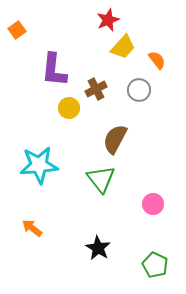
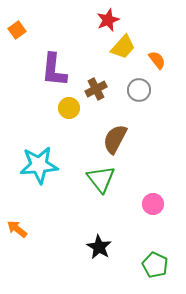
orange arrow: moved 15 px left, 1 px down
black star: moved 1 px right, 1 px up
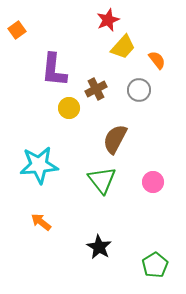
green triangle: moved 1 px right, 1 px down
pink circle: moved 22 px up
orange arrow: moved 24 px right, 7 px up
green pentagon: rotated 15 degrees clockwise
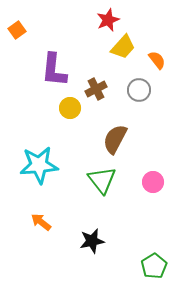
yellow circle: moved 1 px right
black star: moved 7 px left, 6 px up; rotated 30 degrees clockwise
green pentagon: moved 1 px left, 1 px down
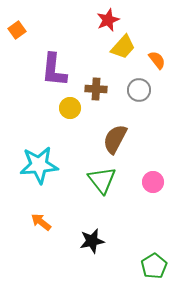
brown cross: rotated 30 degrees clockwise
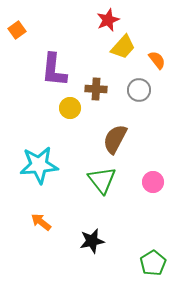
green pentagon: moved 1 px left, 3 px up
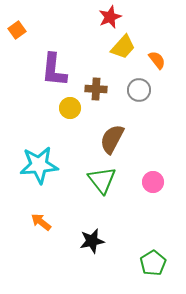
red star: moved 2 px right, 3 px up
brown semicircle: moved 3 px left
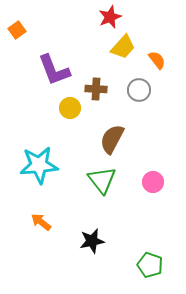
purple L-shape: rotated 27 degrees counterclockwise
green pentagon: moved 3 px left, 2 px down; rotated 20 degrees counterclockwise
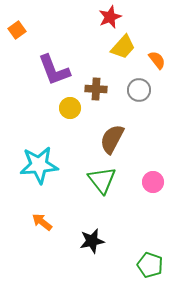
orange arrow: moved 1 px right
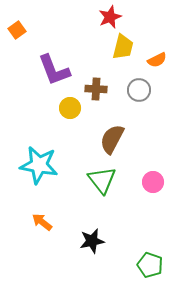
yellow trapezoid: rotated 28 degrees counterclockwise
orange semicircle: rotated 102 degrees clockwise
cyan star: rotated 15 degrees clockwise
